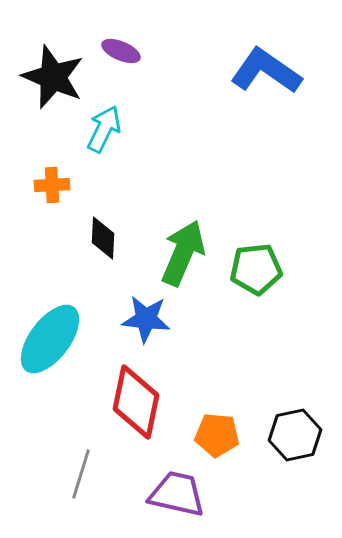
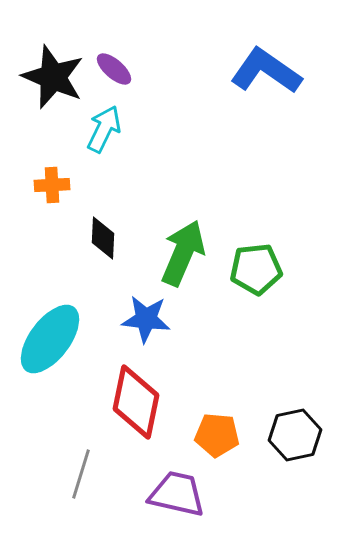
purple ellipse: moved 7 px left, 18 px down; rotated 18 degrees clockwise
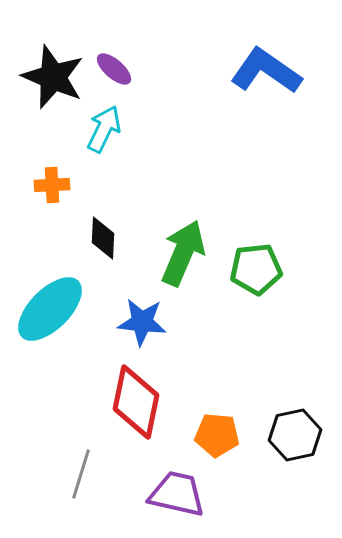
blue star: moved 4 px left, 3 px down
cyan ellipse: moved 30 px up; rotated 8 degrees clockwise
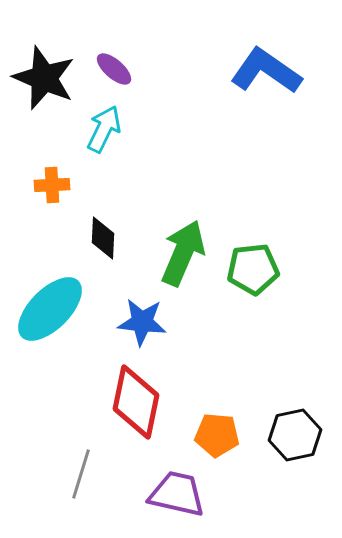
black star: moved 9 px left, 1 px down
green pentagon: moved 3 px left
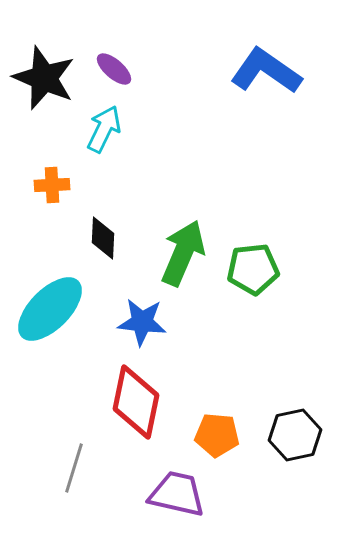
gray line: moved 7 px left, 6 px up
